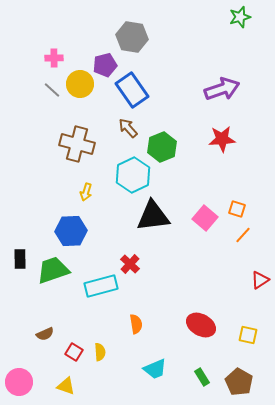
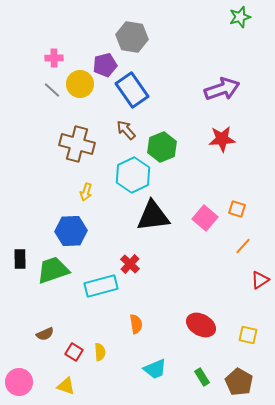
brown arrow: moved 2 px left, 2 px down
orange line: moved 11 px down
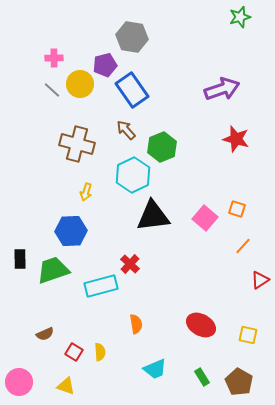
red star: moved 14 px right; rotated 20 degrees clockwise
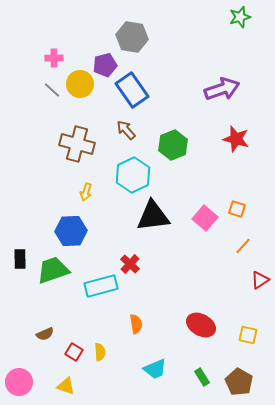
green hexagon: moved 11 px right, 2 px up
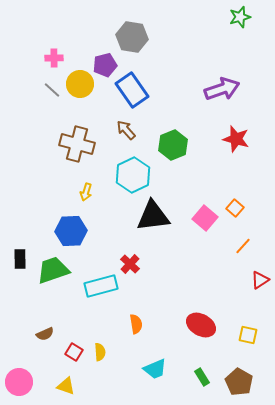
orange square: moved 2 px left, 1 px up; rotated 24 degrees clockwise
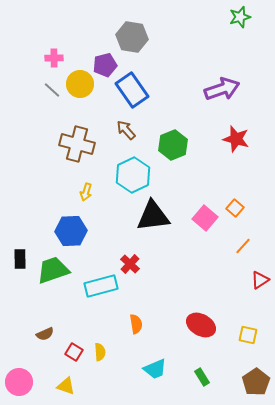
brown pentagon: moved 17 px right; rotated 8 degrees clockwise
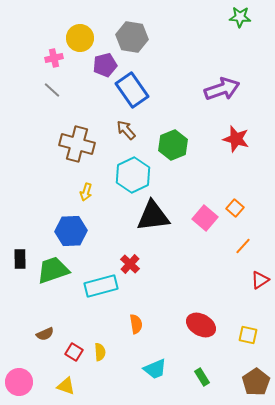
green star: rotated 20 degrees clockwise
pink cross: rotated 12 degrees counterclockwise
yellow circle: moved 46 px up
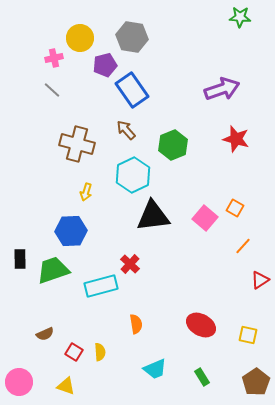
orange square: rotated 12 degrees counterclockwise
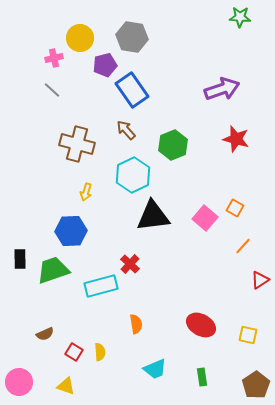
green rectangle: rotated 24 degrees clockwise
brown pentagon: moved 3 px down
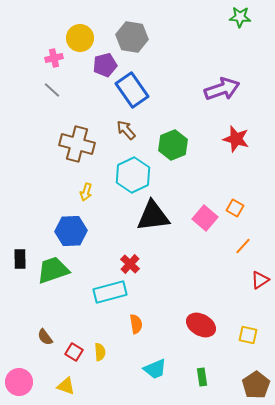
cyan rectangle: moved 9 px right, 6 px down
brown semicircle: moved 3 px down; rotated 78 degrees clockwise
